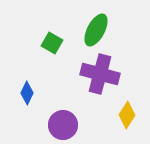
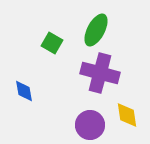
purple cross: moved 1 px up
blue diamond: moved 3 px left, 2 px up; rotated 35 degrees counterclockwise
yellow diamond: rotated 40 degrees counterclockwise
purple circle: moved 27 px right
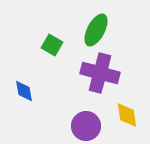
green square: moved 2 px down
purple circle: moved 4 px left, 1 px down
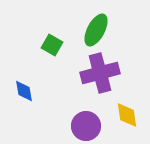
purple cross: rotated 30 degrees counterclockwise
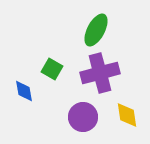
green square: moved 24 px down
purple circle: moved 3 px left, 9 px up
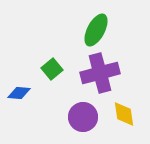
green square: rotated 20 degrees clockwise
blue diamond: moved 5 px left, 2 px down; rotated 75 degrees counterclockwise
yellow diamond: moved 3 px left, 1 px up
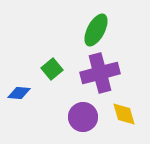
yellow diamond: rotated 8 degrees counterclockwise
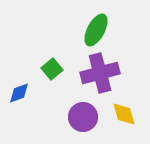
blue diamond: rotated 25 degrees counterclockwise
